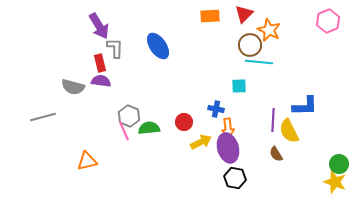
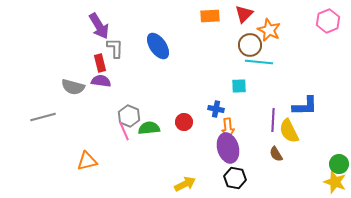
yellow arrow: moved 16 px left, 42 px down
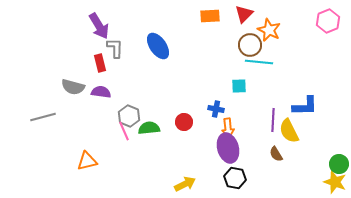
purple semicircle: moved 11 px down
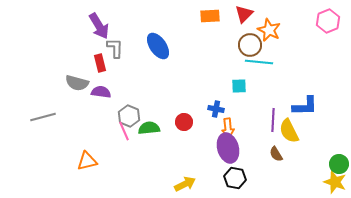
gray semicircle: moved 4 px right, 4 px up
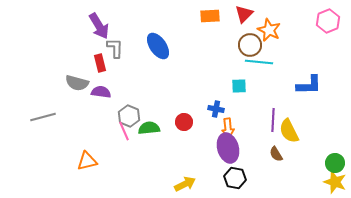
blue L-shape: moved 4 px right, 21 px up
green circle: moved 4 px left, 1 px up
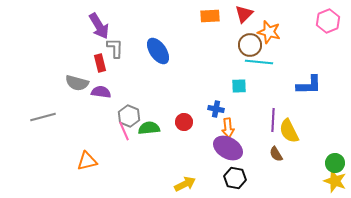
orange star: moved 2 px down; rotated 10 degrees counterclockwise
blue ellipse: moved 5 px down
purple ellipse: rotated 44 degrees counterclockwise
yellow star: moved 1 px up
